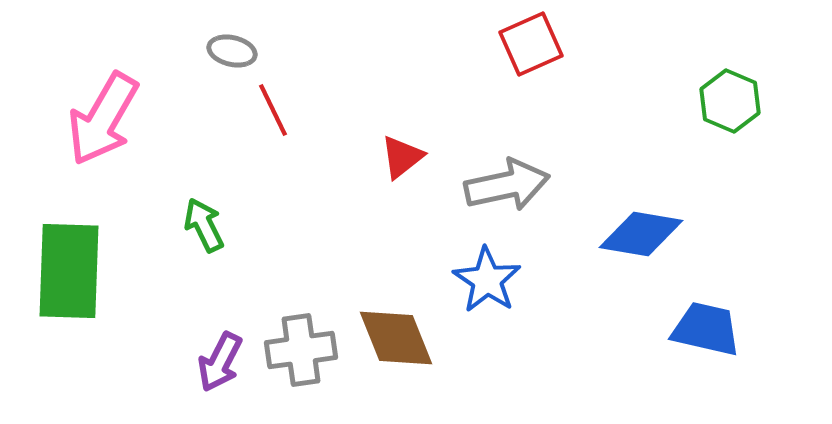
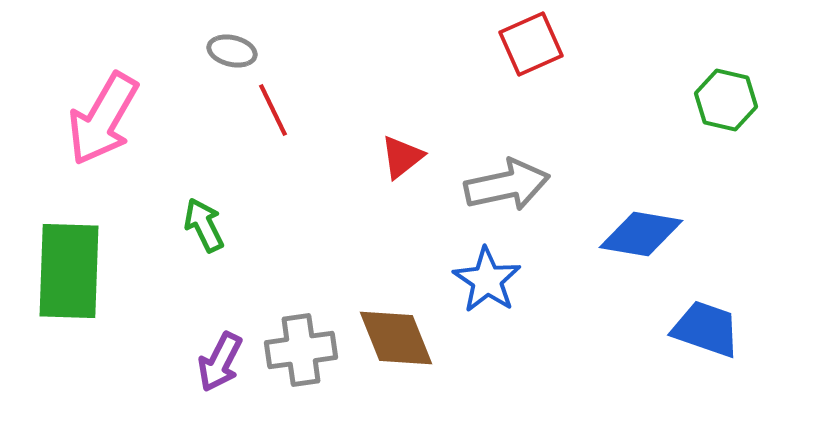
green hexagon: moved 4 px left, 1 px up; rotated 10 degrees counterclockwise
blue trapezoid: rotated 6 degrees clockwise
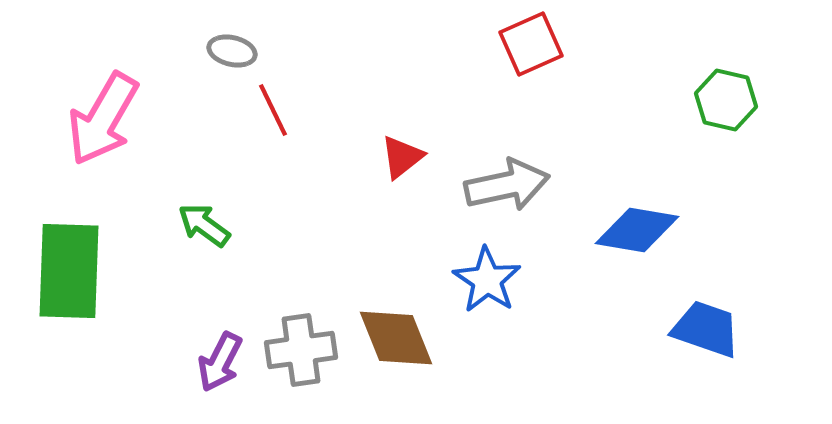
green arrow: rotated 28 degrees counterclockwise
blue diamond: moved 4 px left, 4 px up
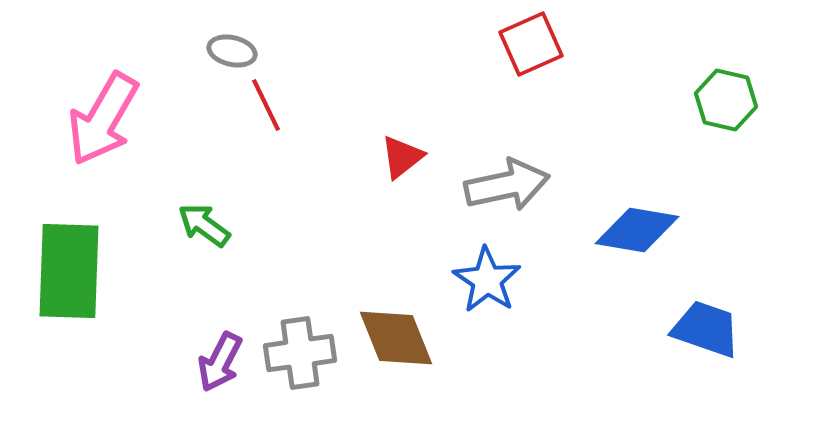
red line: moved 7 px left, 5 px up
gray cross: moved 1 px left, 3 px down
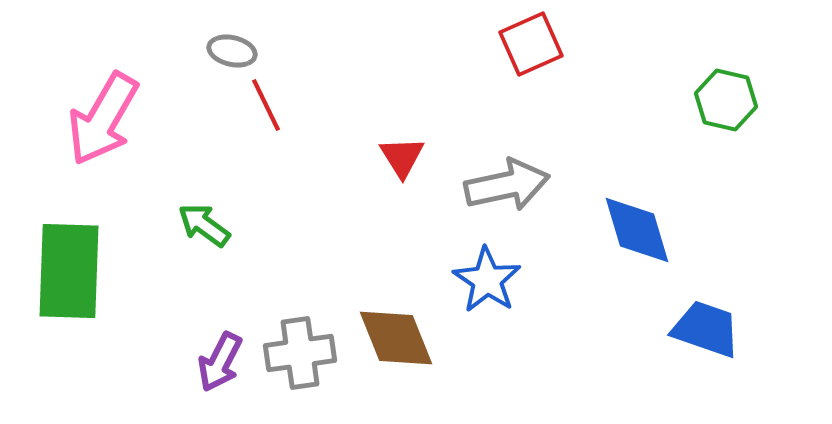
red triangle: rotated 24 degrees counterclockwise
blue diamond: rotated 64 degrees clockwise
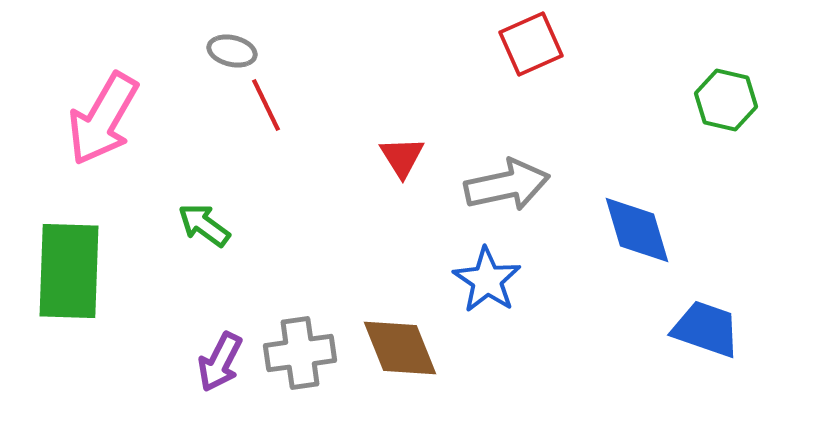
brown diamond: moved 4 px right, 10 px down
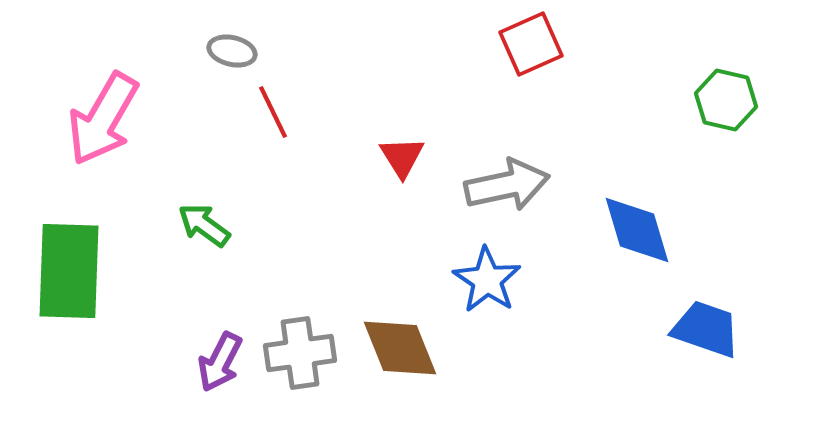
red line: moved 7 px right, 7 px down
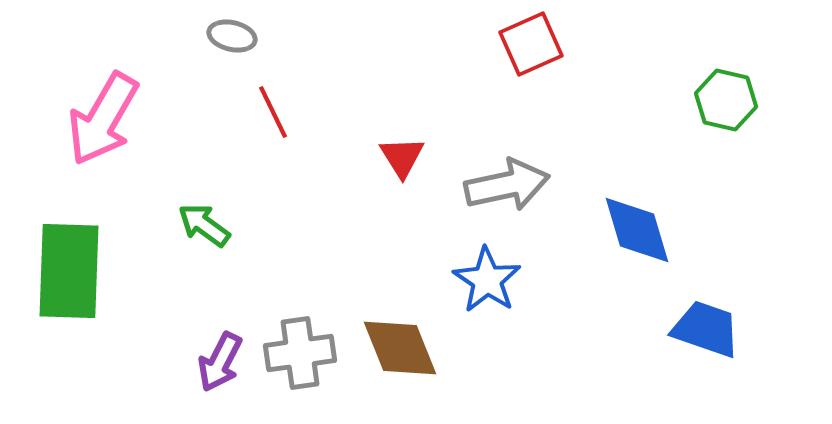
gray ellipse: moved 15 px up
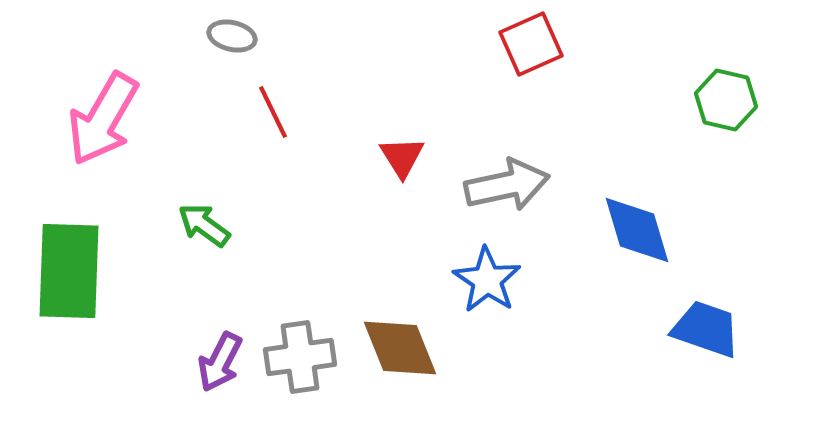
gray cross: moved 4 px down
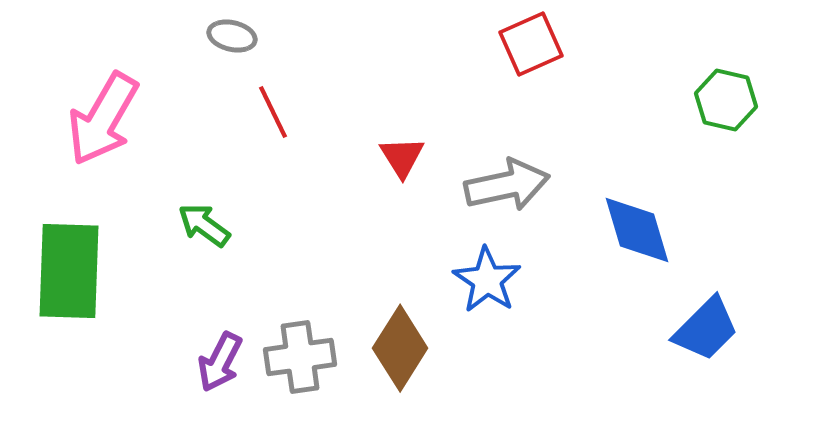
blue trapezoid: rotated 116 degrees clockwise
brown diamond: rotated 54 degrees clockwise
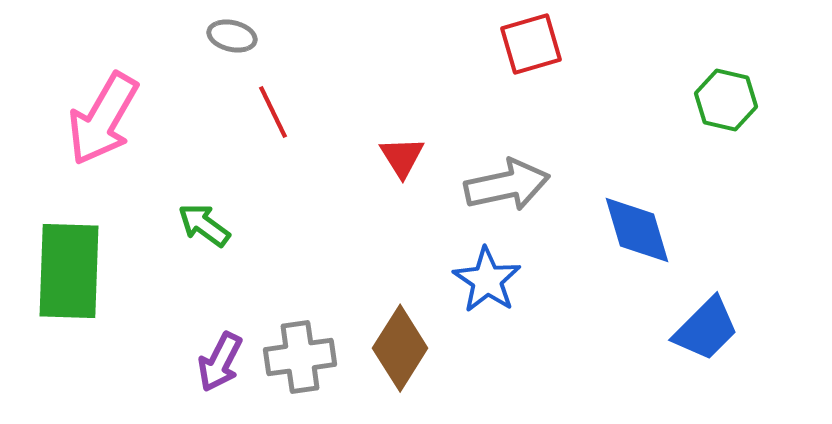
red square: rotated 8 degrees clockwise
